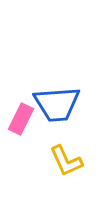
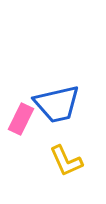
blue trapezoid: rotated 9 degrees counterclockwise
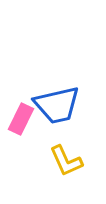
blue trapezoid: moved 1 px down
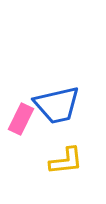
yellow L-shape: rotated 72 degrees counterclockwise
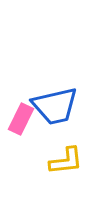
blue trapezoid: moved 2 px left, 1 px down
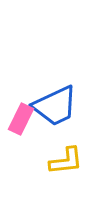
blue trapezoid: rotated 12 degrees counterclockwise
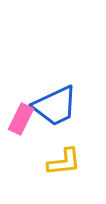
yellow L-shape: moved 2 px left, 1 px down
